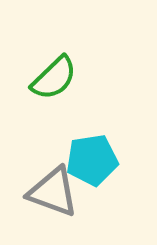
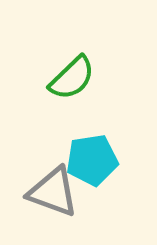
green semicircle: moved 18 px right
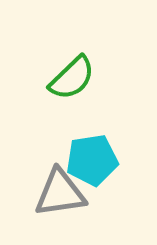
gray triangle: moved 7 px right, 1 px down; rotated 28 degrees counterclockwise
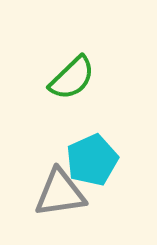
cyan pentagon: rotated 15 degrees counterclockwise
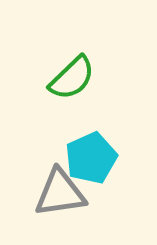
cyan pentagon: moved 1 px left, 2 px up
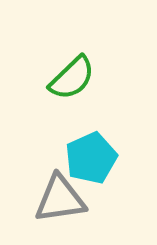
gray triangle: moved 6 px down
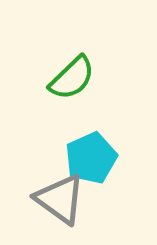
gray triangle: rotated 44 degrees clockwise
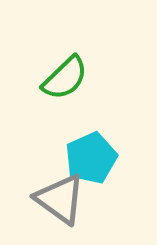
green semicircle: moved 7 px left
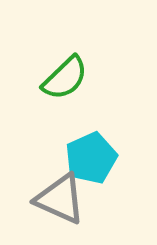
gray triangle: rotated 12 degrees counterclockwise
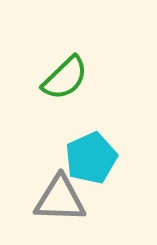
gray triangle: rotated 22 degrees counterclockwise
